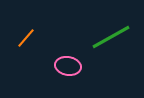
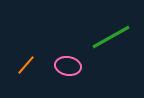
orange line: moved 27 px down
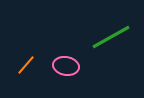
pink ellipse: moved 2 px left
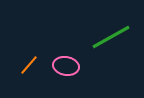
orange line: moved 3 px right
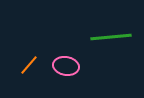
green line: rotated 24 degrees clockwise
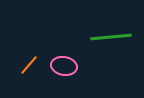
pink ellipse: moved 2 px left
